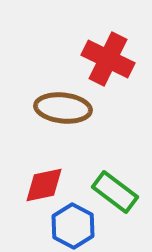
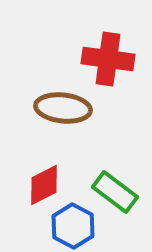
red cross: rotated 18 degrees counterclockwise
red diamond: rotated 15 degrees counterclockwise
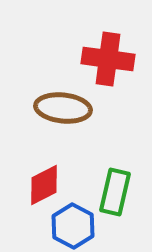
green rectangle: rotated 66 degrees clockwise
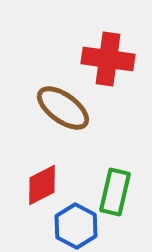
brown ellipse: rotated 30 degrees clockwise
red diamond: moved 2 px left
blue hexagon: moved 3 px right
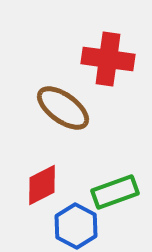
green rectangle: rotated 57 degrees clockwise
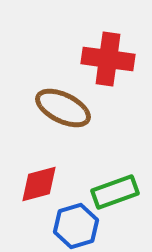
brown ellipse: rotated 10 degrees counterclockwise
red diamond: moved 3 px left, 1 px up; rotated 12 degrees clockwise
blue hexagon: rotated 15 degrees clockwise
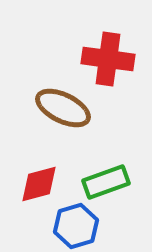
green rectangle: moved 9 px left, 10 px up
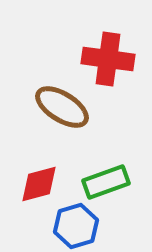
brown ellipse: moved 1 px left, 1 px up; rotated 6 degrees clockwise
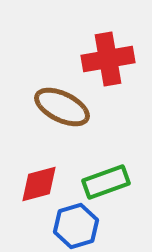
red cross: rotated 18 degrees counterclockwise
brown ellipse: rotated 6 degrees counterclockwise
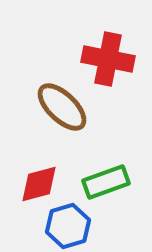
red cross: rotated 21 degrees clockwise
brown ellipse: rotated 18 degrees clockwise
blue hexagon: moved 8 px left
